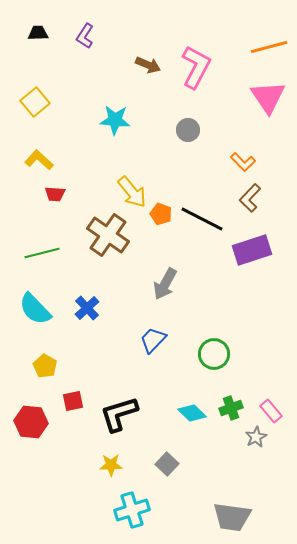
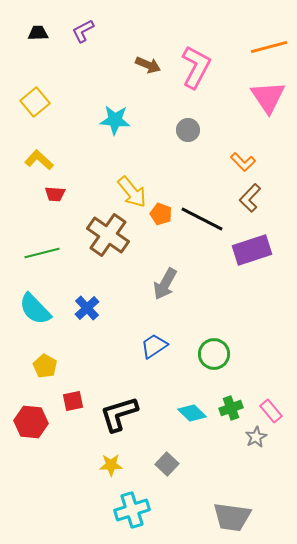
purple L-shape: moved 2 px left, 5 px up; rotated 30 degrees clockwise
blue trapezoid: moved 1 px right, 6 px down; rotated 12 degrees clockwise
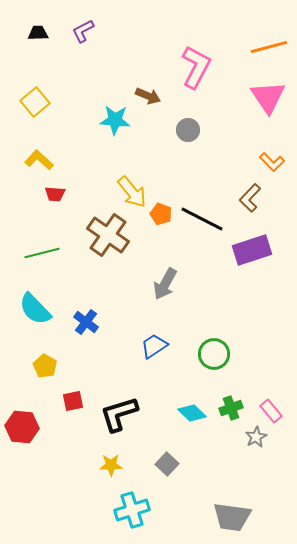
brown arrow: moved 31 px down
orange L-shape: moved 29 px right
blue cross: moved 1 px left, 14 px down; rotated 10 degrees counterclockwise
red hexagon: moved 9 px left, 5 px down
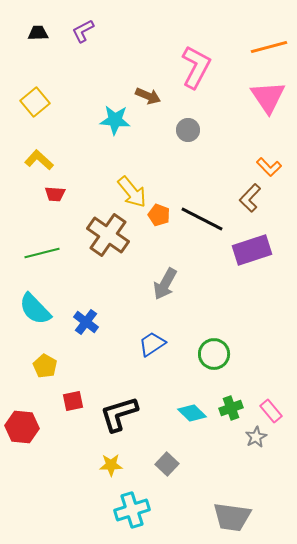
orange L-shape: moved 3 px left, 5 px down
orange pentagon: moved 2 px left, 1 px down
blue trapezoid: moved 2 px left, 2 px up
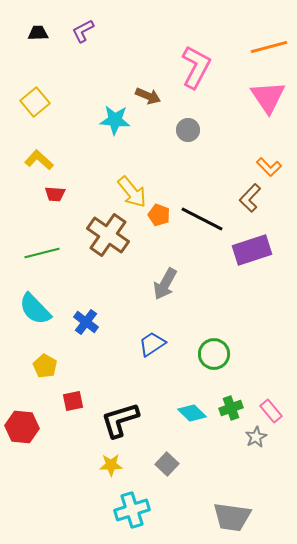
black L-shape: moved 1 px right, 6 px down
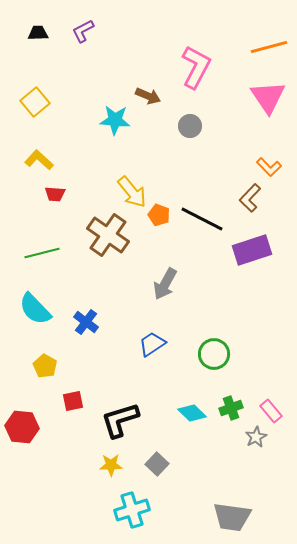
gray circle: moved 2 px right, 4 px up
gray square: moved 10 px left
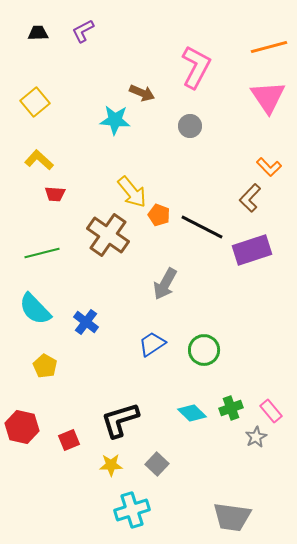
brown arrow: moved 6 px left, 3 px up
black line: moved 8 px down
green circle: moved 10 px left, 4 px up
red square: moved 4 px left, 39 px down; rotated 10 degrees counterclockwise
red hexagon: rotated 8 degrees clockwise
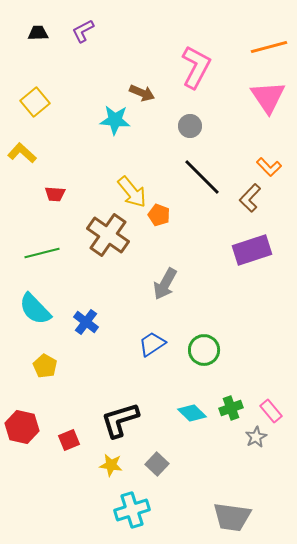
yellow L-shape: moved 17 px left, 7 px up
black line: moved 50 px up; rotated 18 degrees clockwise
yellow star: rotated 10 degrees clockwise
